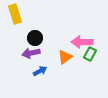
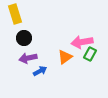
black circle: moved 11 px left
pink arrow: rotated 10 degrees counterclockwise
purple arrow: moved 3 px left, 5 px down
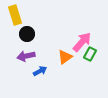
yellow rectangle: moved 1 px down
black circle: moved 3 px right, 4 px up
pink arrow: rotated 140 degrees clockwise
purple arrow: moved 2 px left, 2 px up
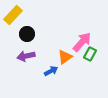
yellow rectangle: moved 2 px left; rotated 60 degrees clockwise
blue arrow: moved 11 px right
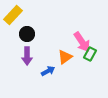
pink arrow: rotated 105 degrees clockwise
purple arrow: moved 1 px right; rotated 78 degrees counterclockwise
blue arrow: moved 3 px left
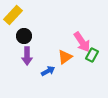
black circle: moved 3 px left, 2 px down
green rectangle: moved 2 px right, 1 px down
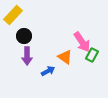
orange triangle: rotated 49 degrees counterclockwise
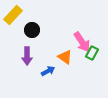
black circle: moved 8 px right, 6 px up
green rectangle: moved 2 px up
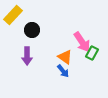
blue arrow: moved 15 px right; rotated 80 degrees clockwise
